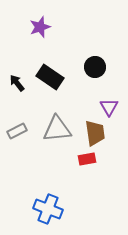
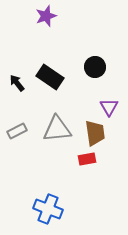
purple star: moved 6 px right, 11 px up
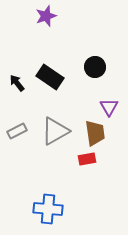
gray triangle: moved 2 px left, 2 px down; rotated 24 degrees counterclockwise
blue cross: rotated 16 degrees counterclockwise
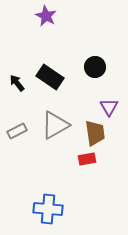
purple star: rotated 25 degrees counterclockwise
gray triangle: moved 6 px up
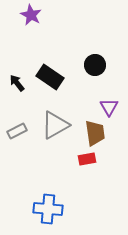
purple star: moved 15 px left, 1 px up
black circle: moved 2 px up
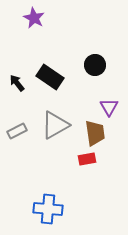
purple star: moved 3 px right, 3 px down
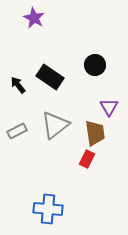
black arrow: moved 1 px right, 2 px down
gray triangle: rotated 8 degrees counterclockwise
red rectangle: rotated 54 degrees counterclockwise
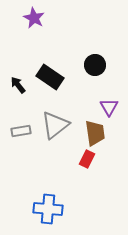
gray rectangle: moved 4 px right; rotated 18 degrees clockwise
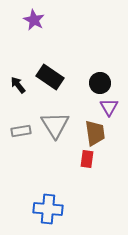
purple star: moved 2 px down
black circle: moved 5 px right, 18 px down
gray triangle: rotated 24 degrees counterclockwise
red rectangle: rotated 18 degrees counterclockwise
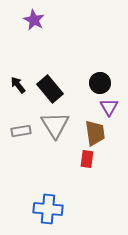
black rectangle: moved 12 px down; rotated 16 degrees clockwise
